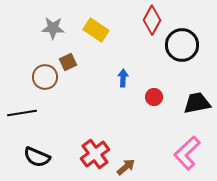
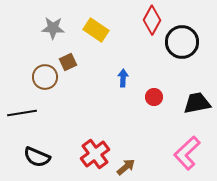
black circle: moved 3 px up
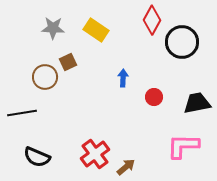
pink L-shape: moved 4 px left, 7 px up; rotated 44 degrees clockwise
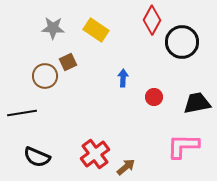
brown circle: moved 1 px up
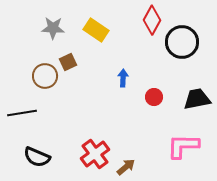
black trapezoid: moved 4 px up
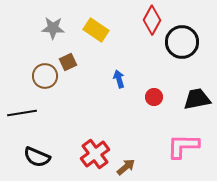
blue arrow: moved 4 px left, 1 px down; rotated 18 degrees counterclockwise
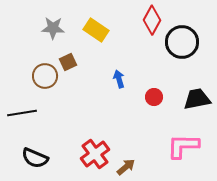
black semicircle: moved 2 px left, 1 px down
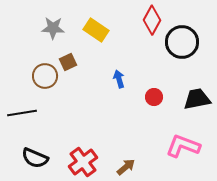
pink L-shape: rotated 20 degrees clockwise
red cross: moved 12 px left, 8 px down
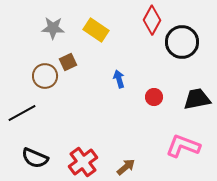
black line: rotated 20 degrees counterclockwise
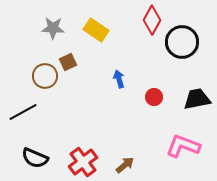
black line: moved 1 px right, 1 px up
brown arrow: moved 1 px left, 2 px up
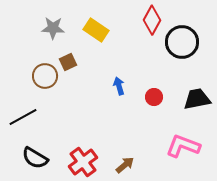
blue arrow: moved 7 px down
black line: moved 5 px down
black semicircle: rotated 8 degrees clockwise
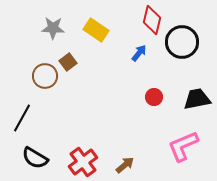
red diamond: rotated 16 degrees counterclockwise
brown square: rotated 12 degrees counterclockwise
blue arrow: moved 20 px right, 33 px up; rotated 54 degrees clockwise
black line: moved 1 px left, 1 px down; rotated 32 degrees counterclockwise
pink L-shape: rotated 44 degrees counterclockwise
